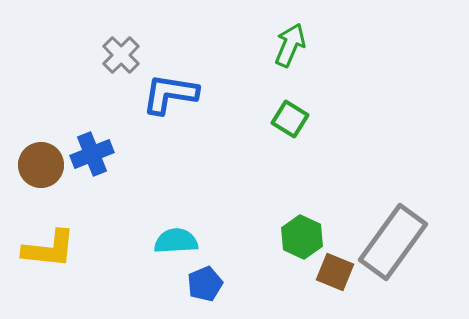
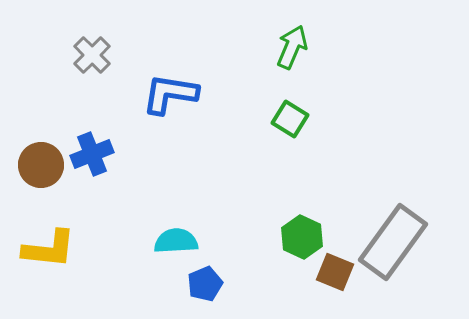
green arrow: moved 2 px right, 2 px down
gray cross: moved 29 px left
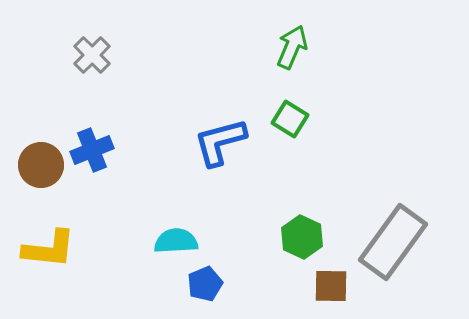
blue L-shape: moved 50 px right, 48 px down; rotated 24 degrees counterclockwise
blue cross: moved 4 px up
brown square: moved 4 px left, 14 px down; rotated 21 degrees counterclockwise
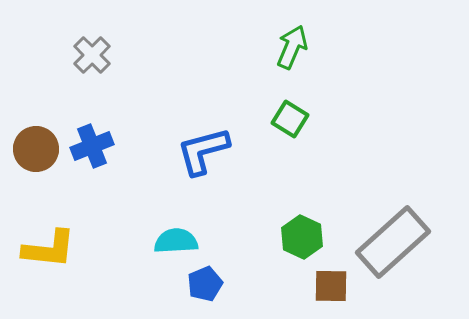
blue L-shape: moved 17 px left, 9 px down
blue cross: moved 4 px up
brown circle: moved 5 px left, 16 px up
gray rectangle: rotated 12 degrees clockwise
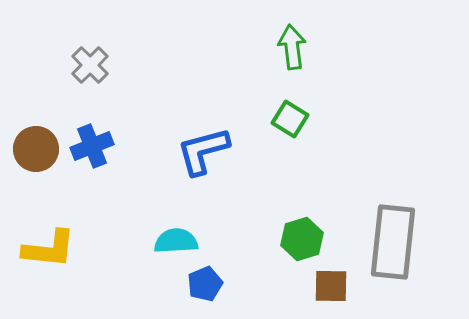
green arrow: rotated 30 degrees counterclockwise
gray cross: moved 2 px left, 10 px down
green hexagon: moved 2 px down; rotated 18 degrees clockwise
gray rectangle: rotated 42 degrees counterclockwise
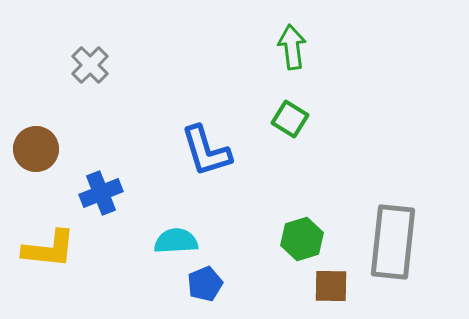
blue cross: moved 9 px right, 47 px down
blue L-shape: moved 3 px right; rotated 92 degrees counterclockwise
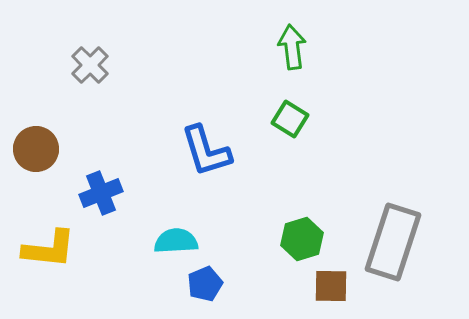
gray rectangle: rotated 12 degrees clockwise
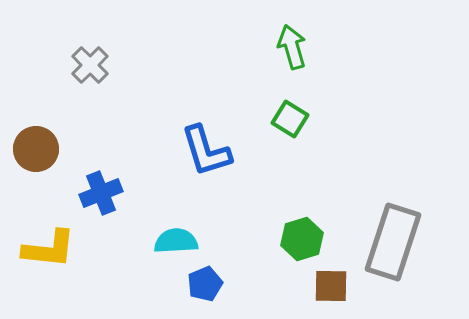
green arrow: rotated 9 degrees counterclockwise
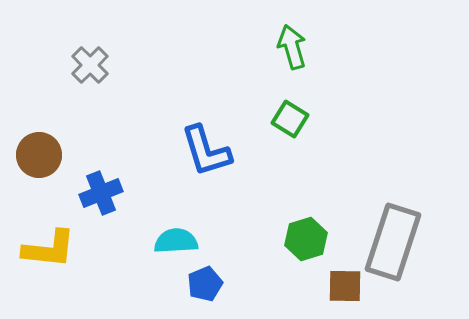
brown circle: moved 3 px right, 6 px down
green hexagon: moved 4 px right
brown square: moved 14 px right
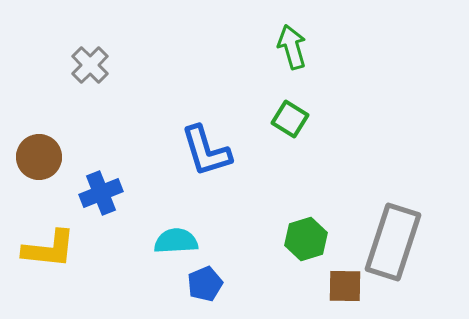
brown circle: moved 2 px down
